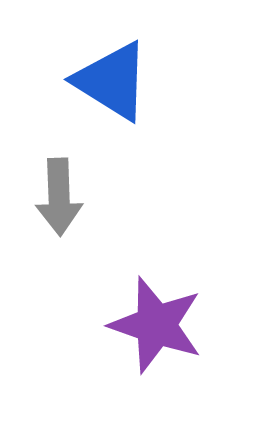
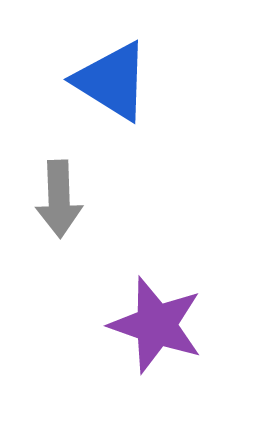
gray arrow: moved 2 px down
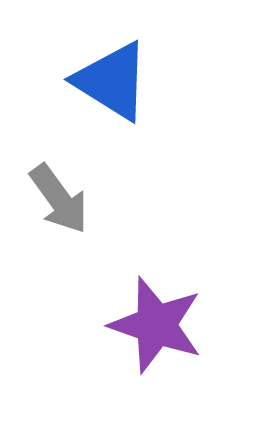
gray arrow: rotated 34 degrees counterclockwise
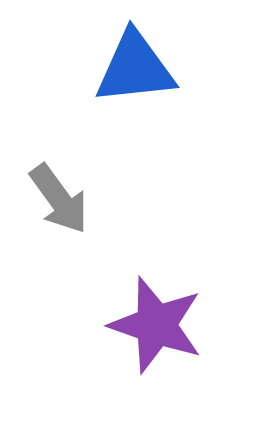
blue triangle: moved 23 px right, 13 px up; rotated 38 degrees counterclockwise
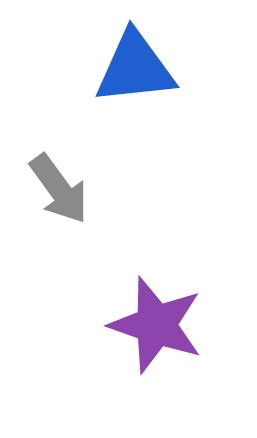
gray arrow: moved 10 px up
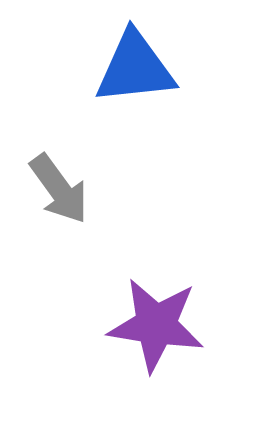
purple star: rotated 10 degrees counterclockwise
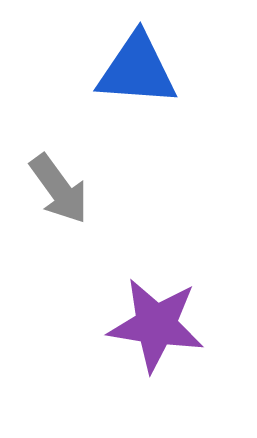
blue triangle: moved 2 px right, 2 px down; rotated 10 degrees clockwise
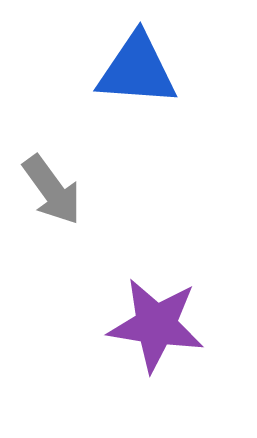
gray arrow: moved 7 px left, 1 px down
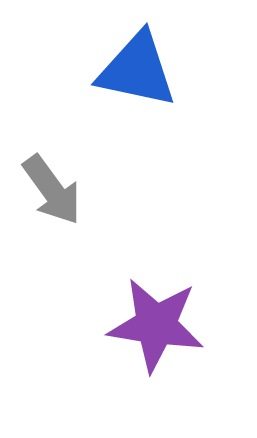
blue triangle: rotated 8 degrees clockwise
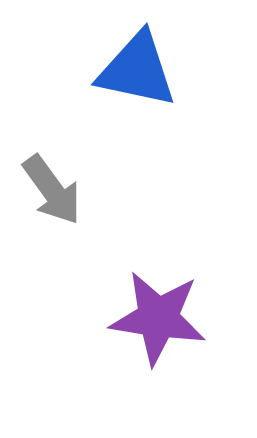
purple star: moved 2 px right, 7 px up
